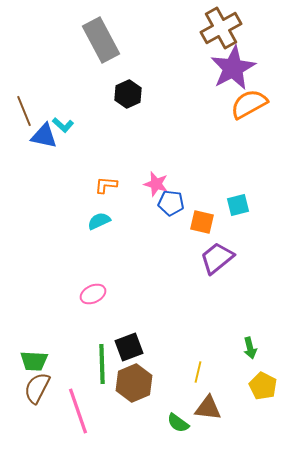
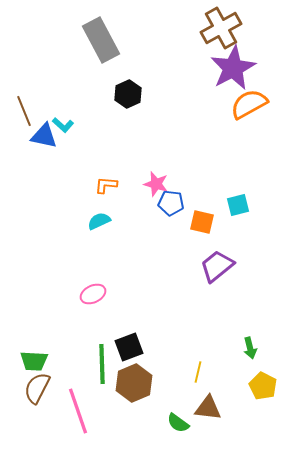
purple trapezoid: moved 8 px down
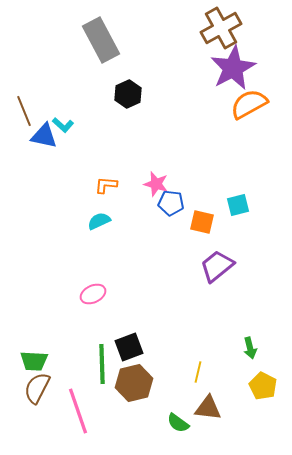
brown hexagon: rotated 9 degrees clockwise
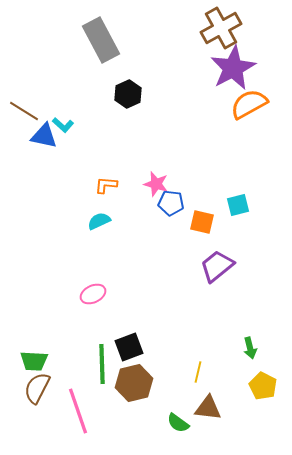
brown line: rotated 36 degrees counterclockwise
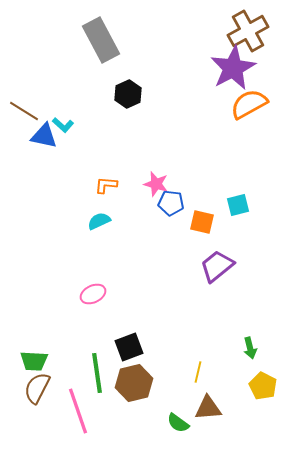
brown cross: moved 27 px right, 3 px down
green line: moved 5 px left, 9 px down; rotated 6 degrees counterclockwise
brown triangle: rotated 12 degrees counterclockwise
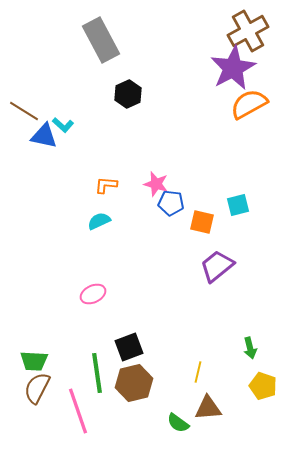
yellow pentagon: rotated 8 degrees counterclockwise
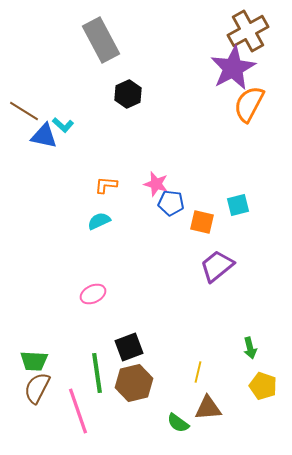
orange semicircle: rotated 33 degrees counterclockwise
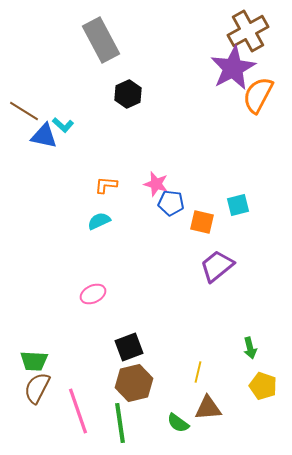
orange semicircle: moved 9 px right, 9 px up
green line: moved 23 px right, 50 px down
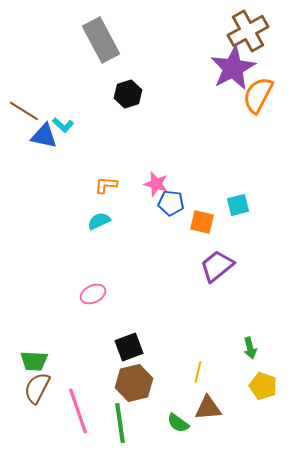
black hexagon: rotated 8 degrees clockwise
